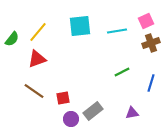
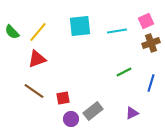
green semicircle: moved 7 px up; rotated 98 degrees clockwise
green line: moved 2 px right
purple triangle: rotated 16 degrees counterclockwise
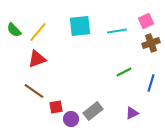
green semicircle: moved 2 px right, 2 px up
red square: moved 7 px left, 9 px down
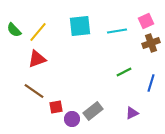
purple circle: moved 1 px right
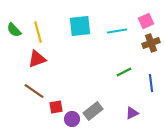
yellow line: rotated 55 degrees counterclockwise
blue line: rotated 24 degrees counterclockwise
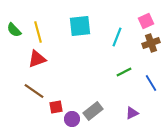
cyan line: moved 6 px down; rotated 60 degrees counterclockwise
blue line: rotated 24 degrees counterclockwise
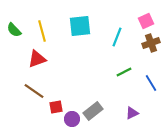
yellow line: moved 4 px right, 1 px up
